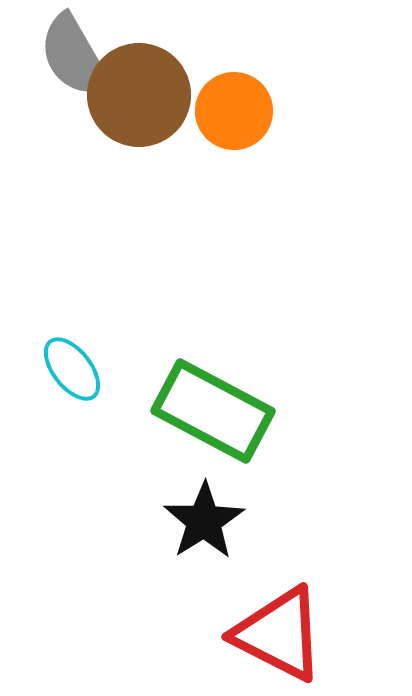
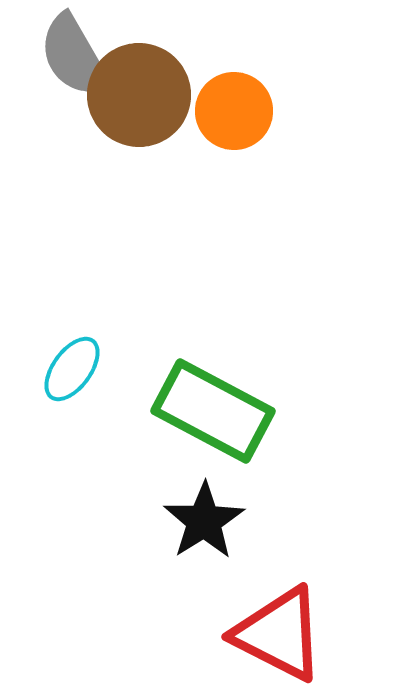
cyan ellipse: rotated 74 degrees clockwise
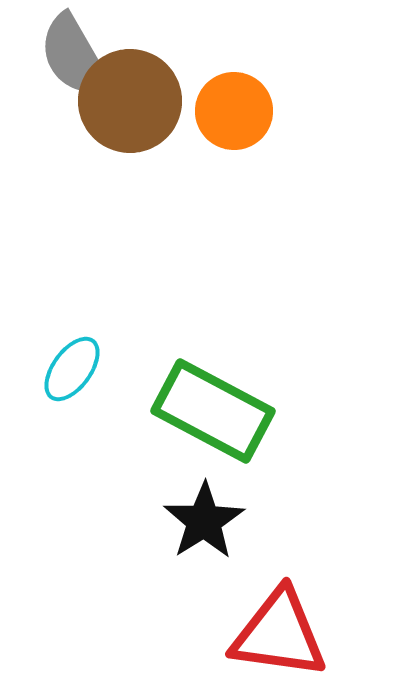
brown circle: moved 9 px left, 6 px down
red triangle: rotated 19 degrees counterclockwise
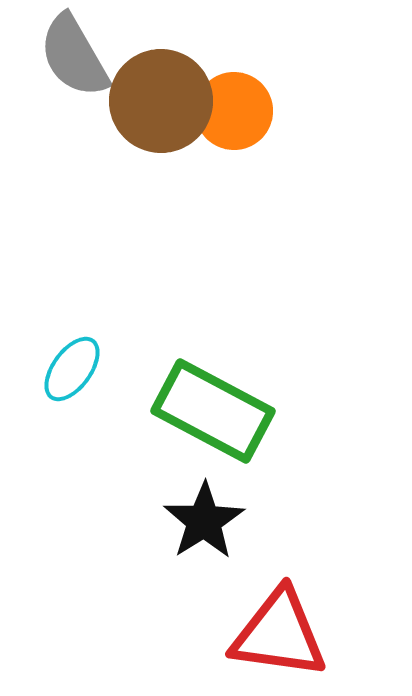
brown circle: moved 31 px right
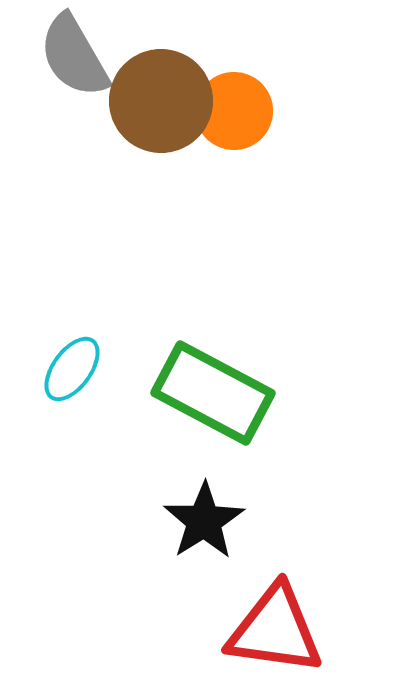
green rectangle: moved 18 px up
red triangle: moved 4 px left, 4 px up
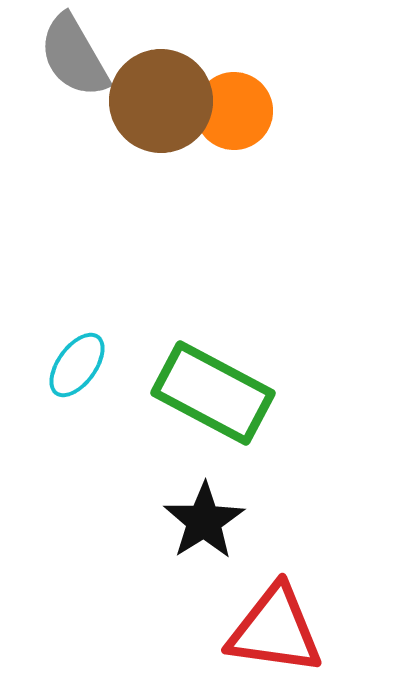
cyan ellipse: moved 5 px right, 4 px up
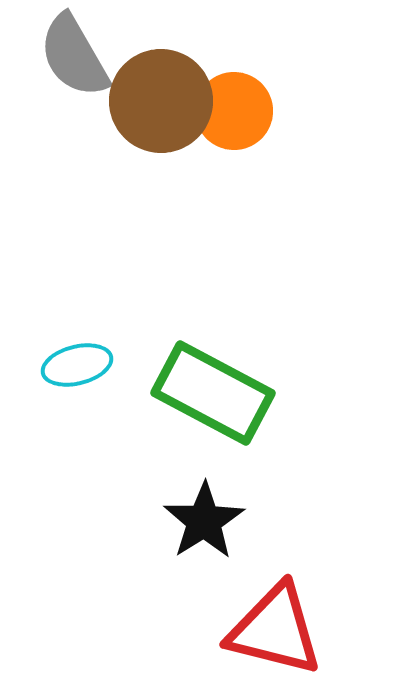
cyan ellipse: rotated 40 degrees clockwise
red triangle: rotated 6 degrees clockwise
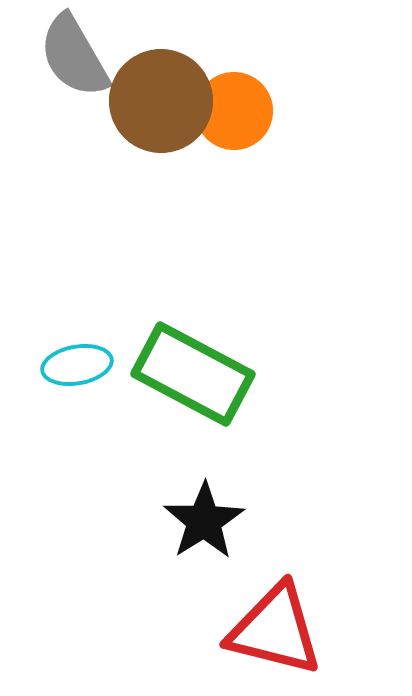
cyan ellipse: rotated 4 degrees clockwise
green rectangle: moved 20 px left, 19 px up
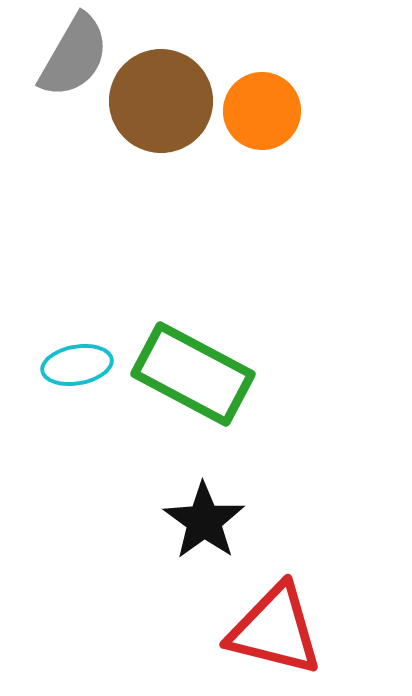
gray semicircle: rotated 120 degrees counterclockwise
orange circle: moved 28 px right
black star: rotated 4 degrees counterclockwise
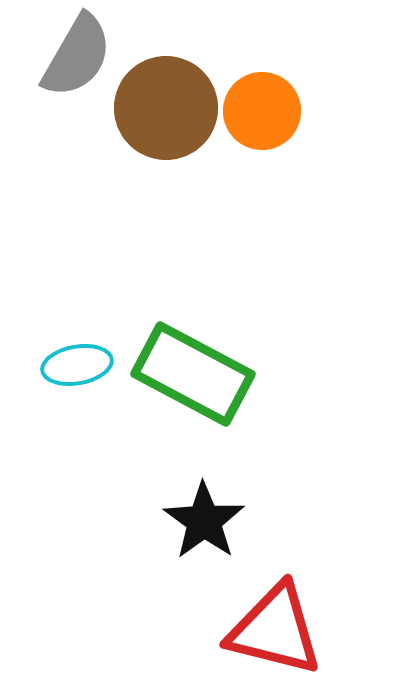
gray semicircle: moved 3 px right
brown circle: moved 5 px right, 7 px down
